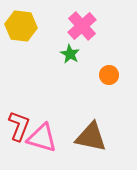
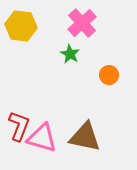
pink cross: moved 3 px up
brown triangle: moved 6 px left
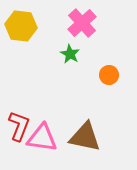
pink triangle: rotated 8 degrees counterclockwise
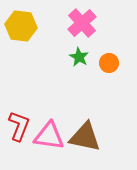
green star: moved 9 px right, 3 px down
orange circle: moved 12 px up
pink triangle: moved 7 px right, 2 px up
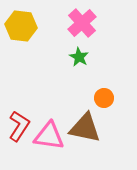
orange circle: moved 5 px left, 35 px down
red L-shape: rotated 12 degrees clockwise
brown triangle: moved 9 px up
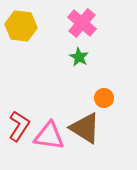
pink cross: rotated 8 degrees counterclockwise
brown triangle: rotated 20 degrees clockwise
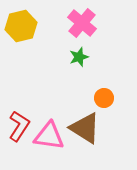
yellow hexagon: rotated 20 degrees counterclockwise
green star: rotated 24 degrees clockwise
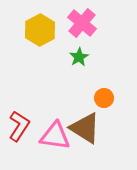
yellow hexagon: moved 19 px right, 4 px down; rotated 16 degrees counterclockwise
green star: rotated 12 degrees counterclockwise
pink triangle: moved 6 px right
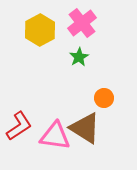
pink cross: rotated 12 degrees clockwise
red L-shape: rotated 24 degrees clockwise
